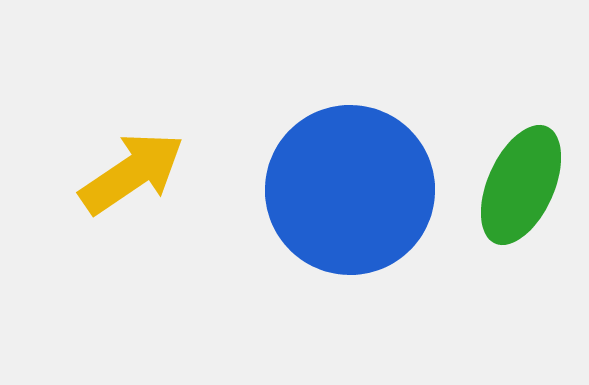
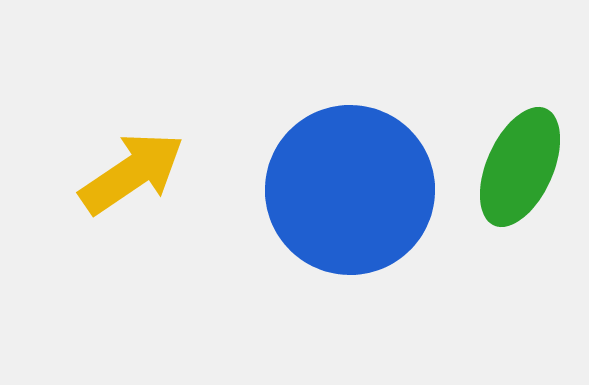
green ellipse: moved 1 px left, 18 px up
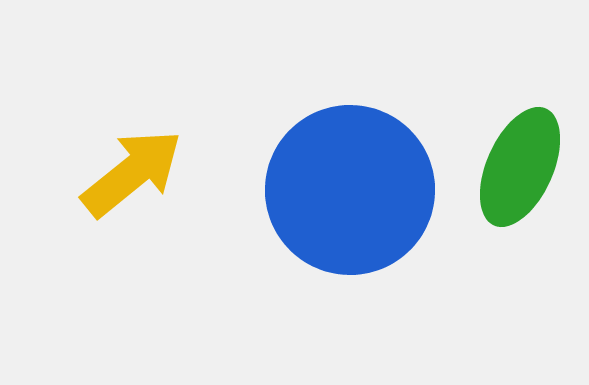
yellow arrow: rotated 5 degrees counterclockwise
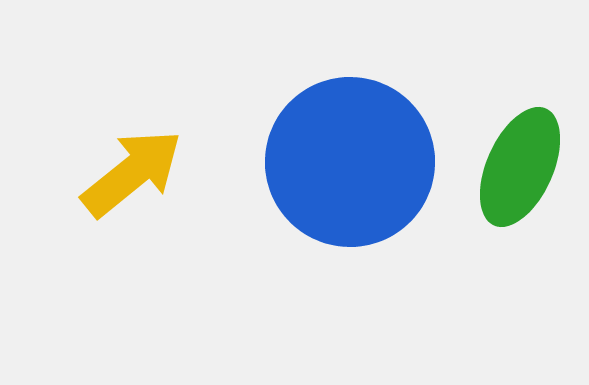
blue circle: moved 28 px up
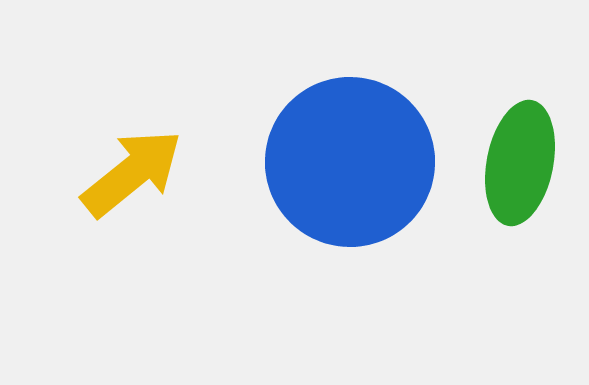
green ellipse: moved 4 px up; rotated 13 degrees counterclockwise
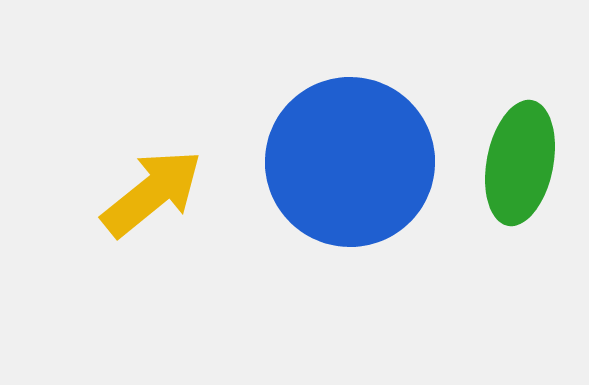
yellow arrow: moved 20 px right, 20 px down
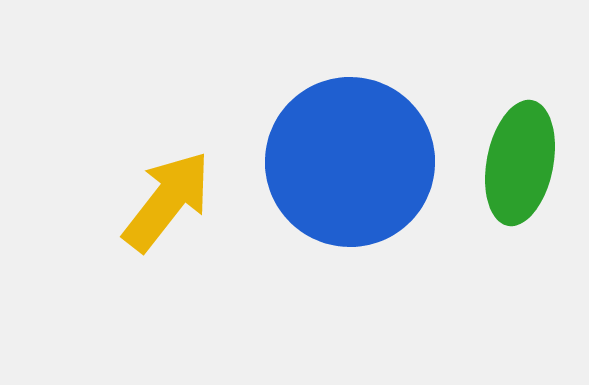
yellow arrow: moved 15 px right, 8 px down; rotated 13 degrees counterclockwise
